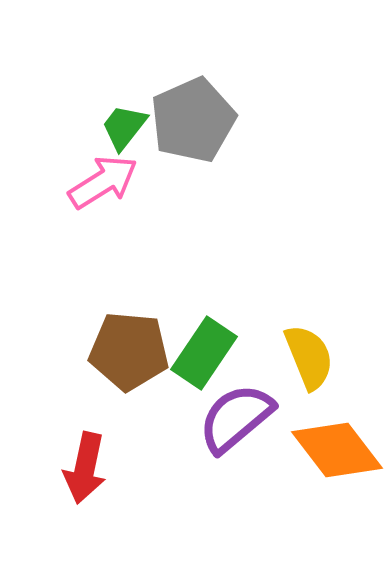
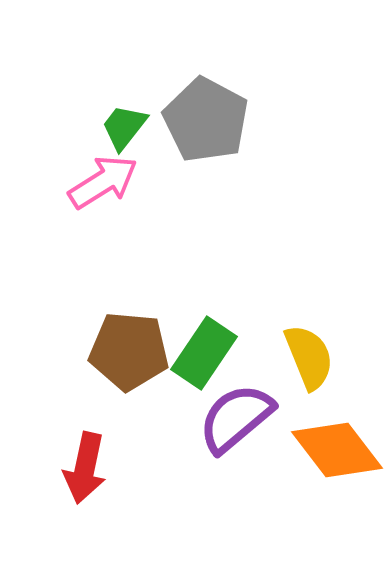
gray pentagon: moved 13 px right; rotated 20 degrees counterclockwise
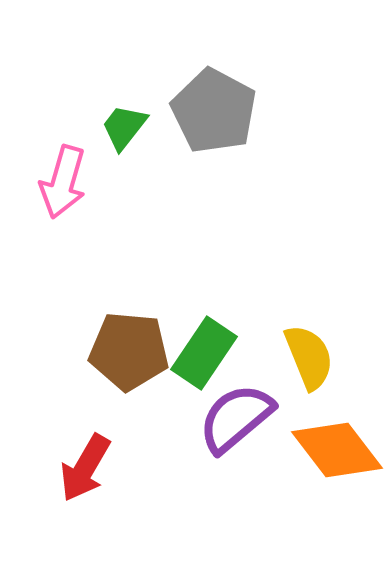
gray pentagon: moved 8 px right, 9 px up
pink arrow: moved 40 px left; rotated 138 degrees clockwise
red arrow: rotated 18 degrees clockwise
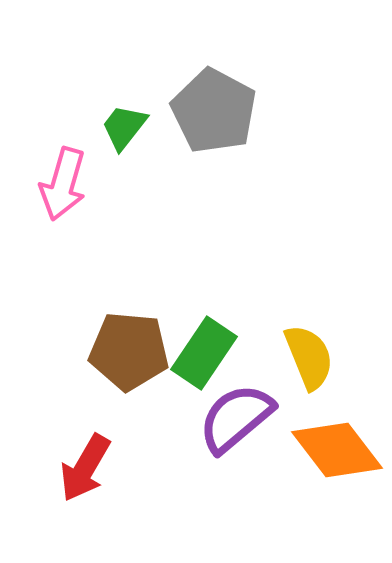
pink arrow: moved 2 px down
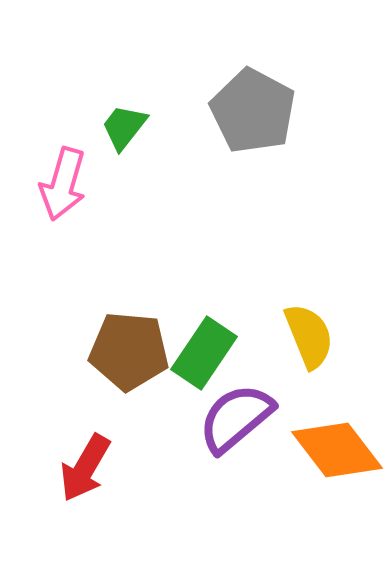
gray pentagon: moved 39 px right
yellow semicircle: moved 21 px up
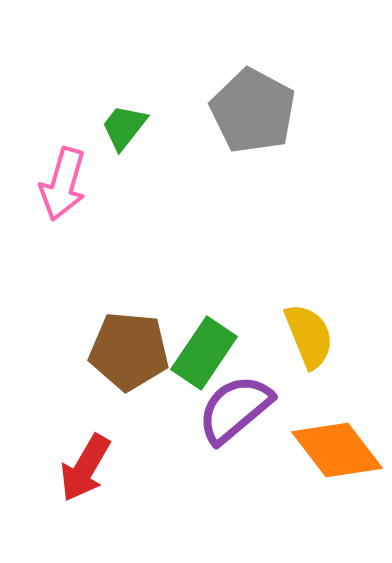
purple semicircle: moved 1 px left, 9 px up
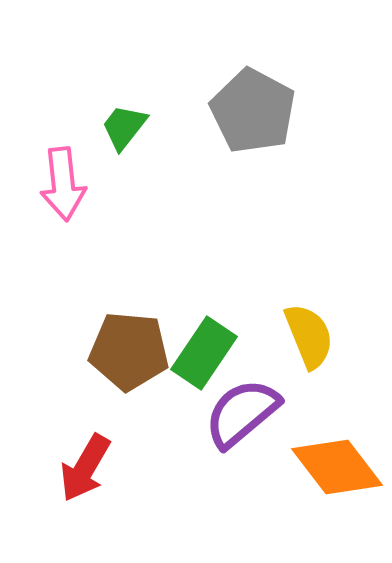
pink arrow: rotated 22 degrees counterclockwise
purple semicircle: moved 7 px right, 4 px down
orange diamond: moved 17 px down
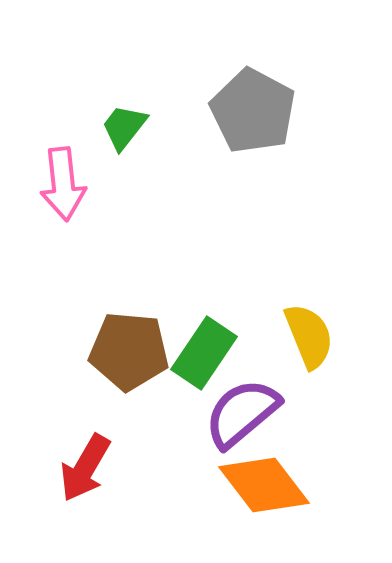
orange diamond: moved 73 px left, 18 px down
